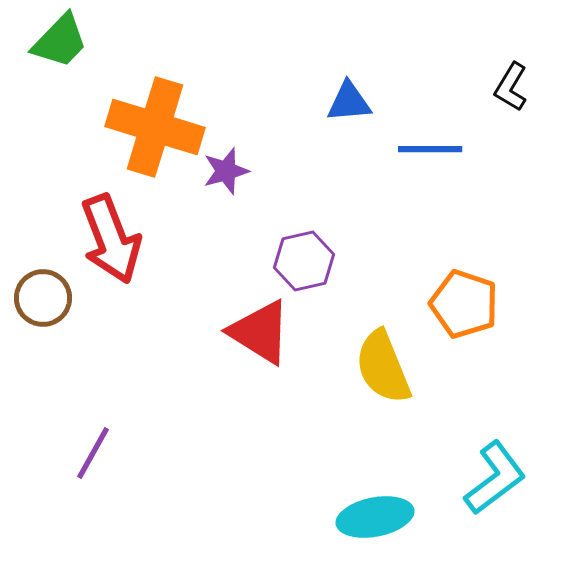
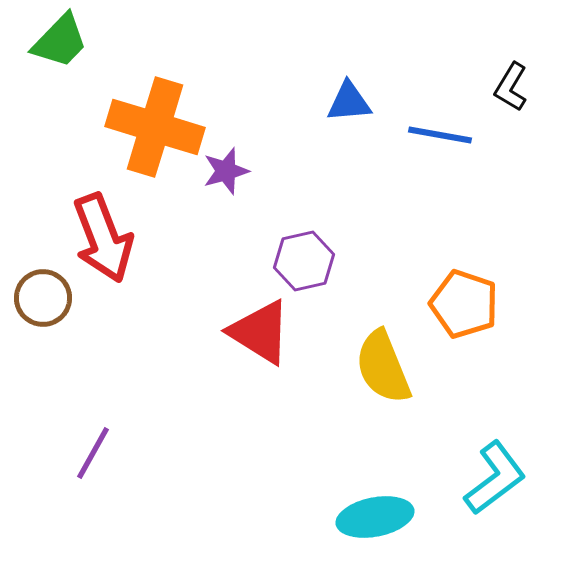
blue line: moved 10 px right, 14 px up; rotated 10 degrees clockwise
red arrow: moved 8 px left, 1 px up
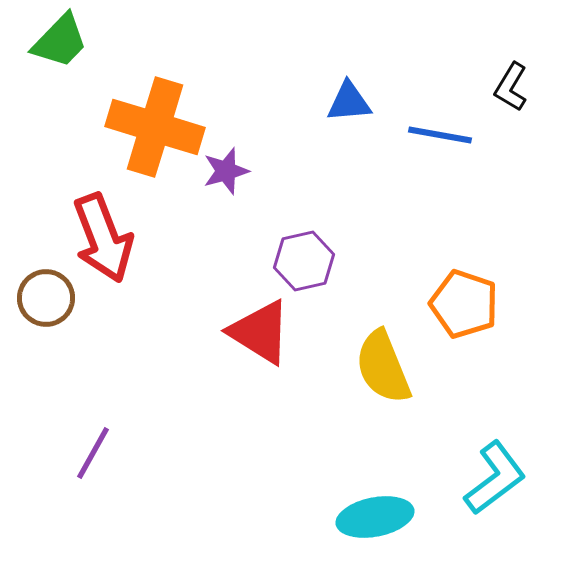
brown circle: moved 3 px right
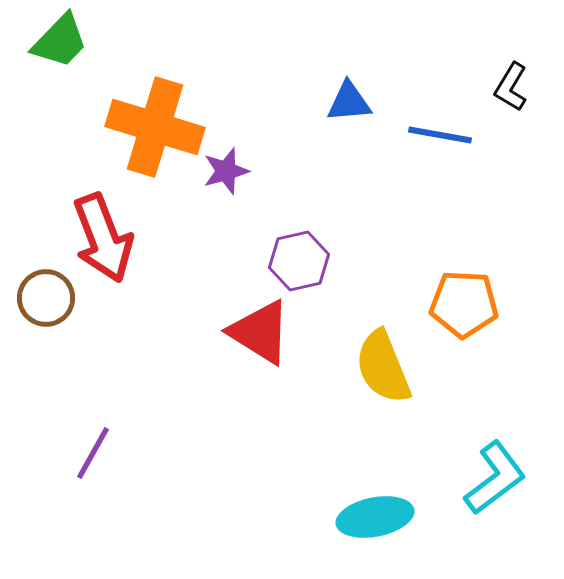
purple hexagon: moved 5 px left
orange pentagon: rotated 16 degrees counterclockwise
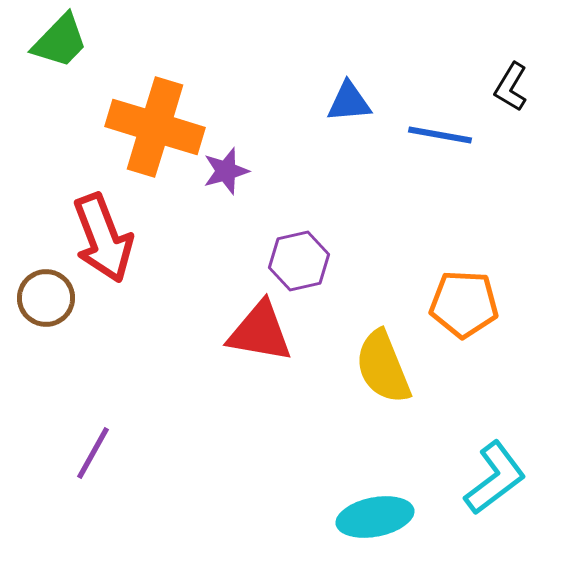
red triangle: rotated 22 degrees counterclockwise
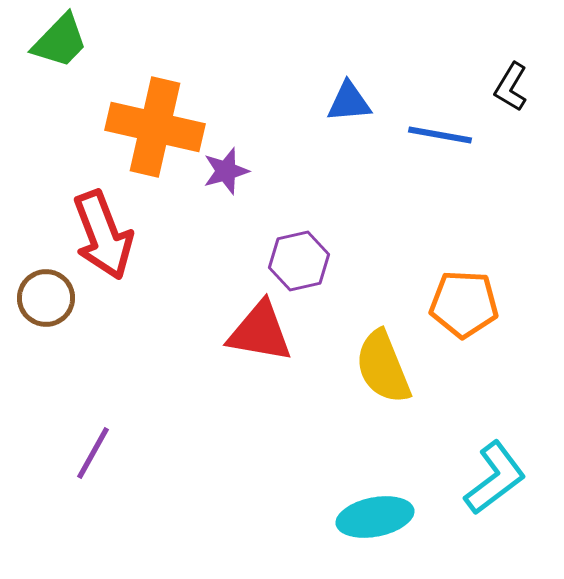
orange cross: rotated 4 degrees counterclockwise
red arrow: moved 3 px up
